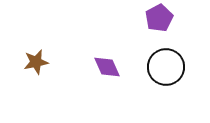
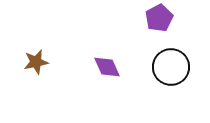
black circle: moved 5 px right
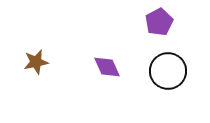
purple pentagon: moved 4 px down
black circle: moved 3 px left, 4 px down
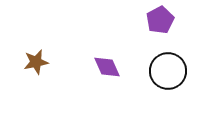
purple pentagon: moved 1 px right, 2 px up
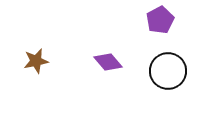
brown star: moved 1 px up
purple diamond: moved 1 px right, 5 px up; rotated 16 degrees counterclockwise
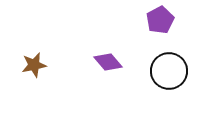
brown star: moved 2 px left, 4 px down
black circle: moved 1 px right
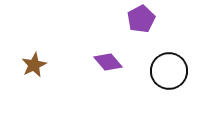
purple pentagon: moved 19 px left, 1 px up
brown star: rotated 15 degrees counterclockwise
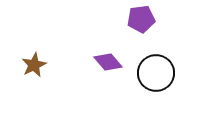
purple pentagon: rotated 20 degrees clockwise
black circle: moved 13 px left, 2 px down
